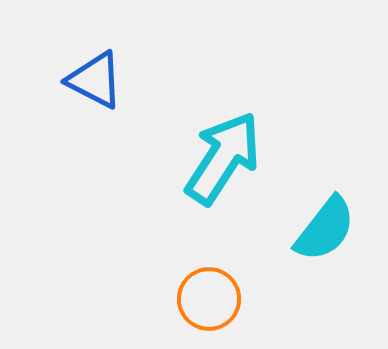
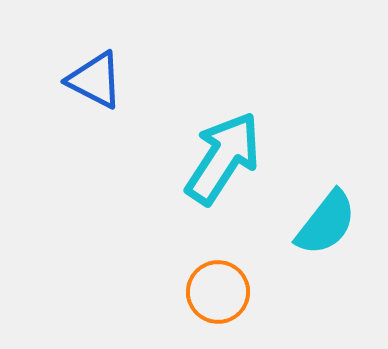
cyan semicircle: moved 1 px right, 6 px up
orange circle: moved 9 px right, 7 px up
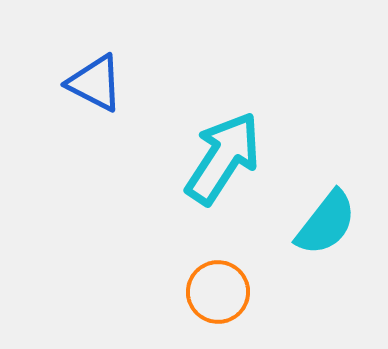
blue triangle: moved 3 px down
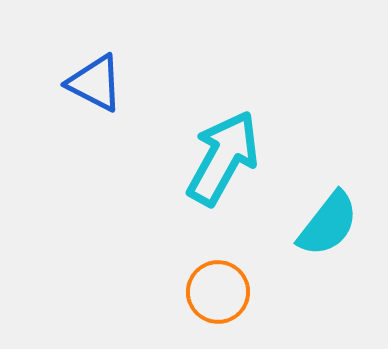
cyan arrow: rotated 4 degrees counterclockwise
cyan semicircle: moved 2 px right, 1 px down
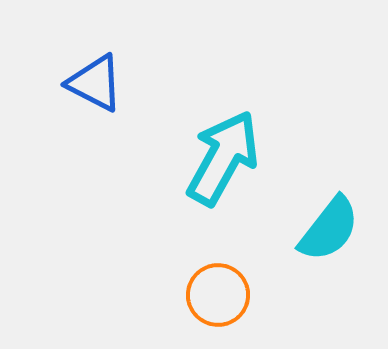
cyan semicircle: moved 1 px right, 5 px down
orange circle: moved 3 px down
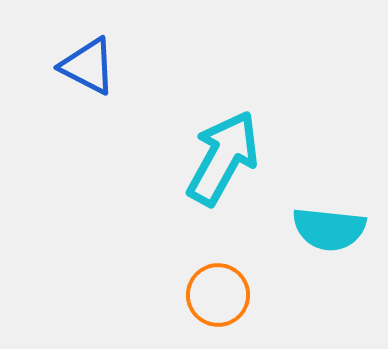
blue triangle: moved 7 px left, 17 px up
cyan semicircle: rotated 58 degrees clockwise
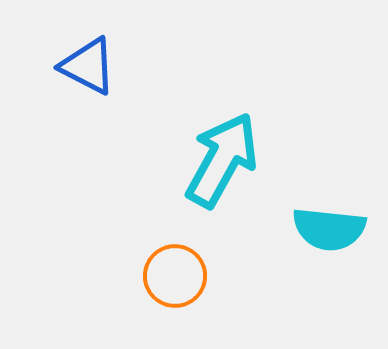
cyan arrow: moved 1 px left, 2 px down
orange circle: moved 43 px left, 19 px up
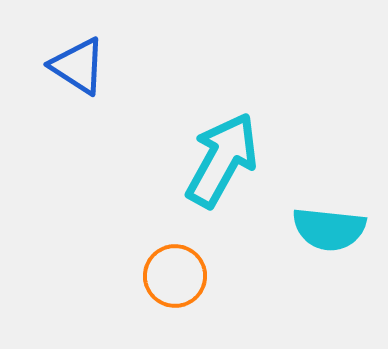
blue triangle: moved 10 px left; rotated 6 degrees clockwise
